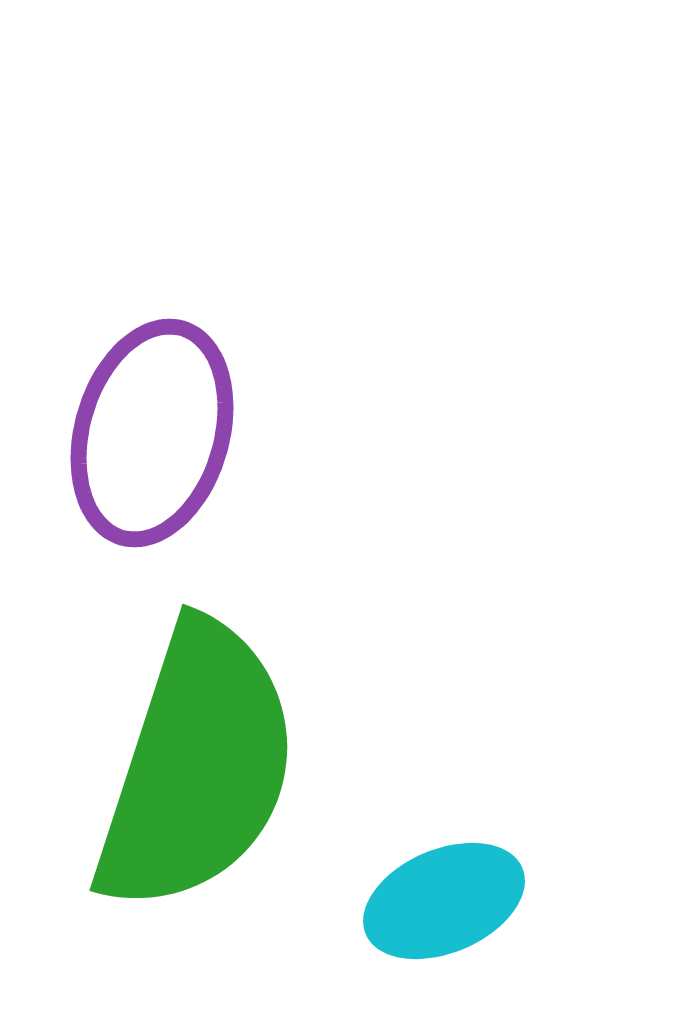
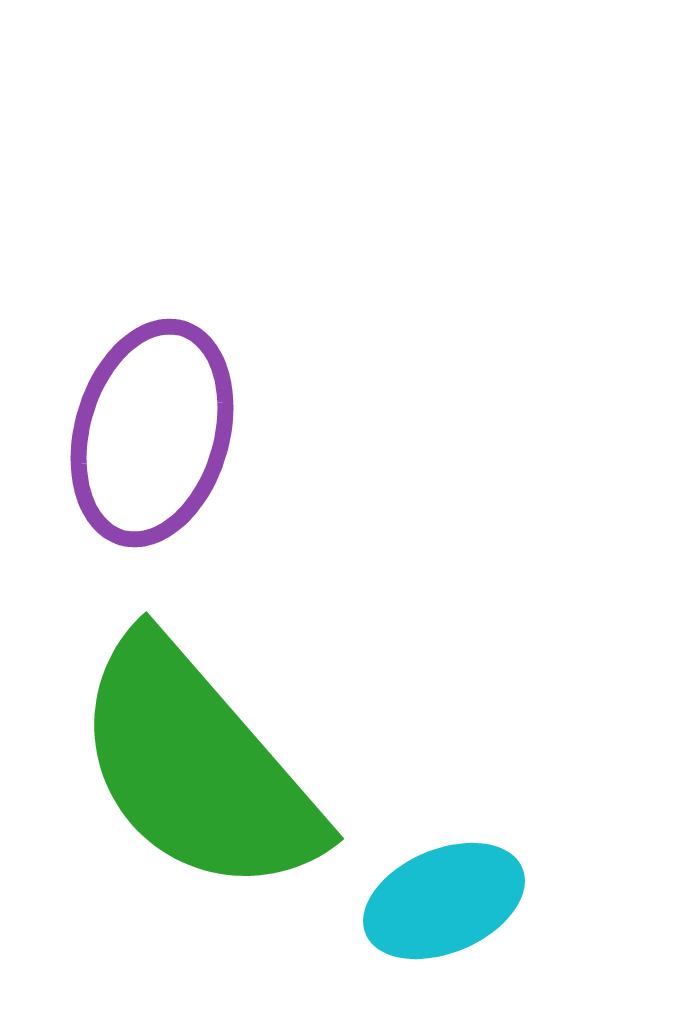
green semicircle: rotated 121 degrees clockwise
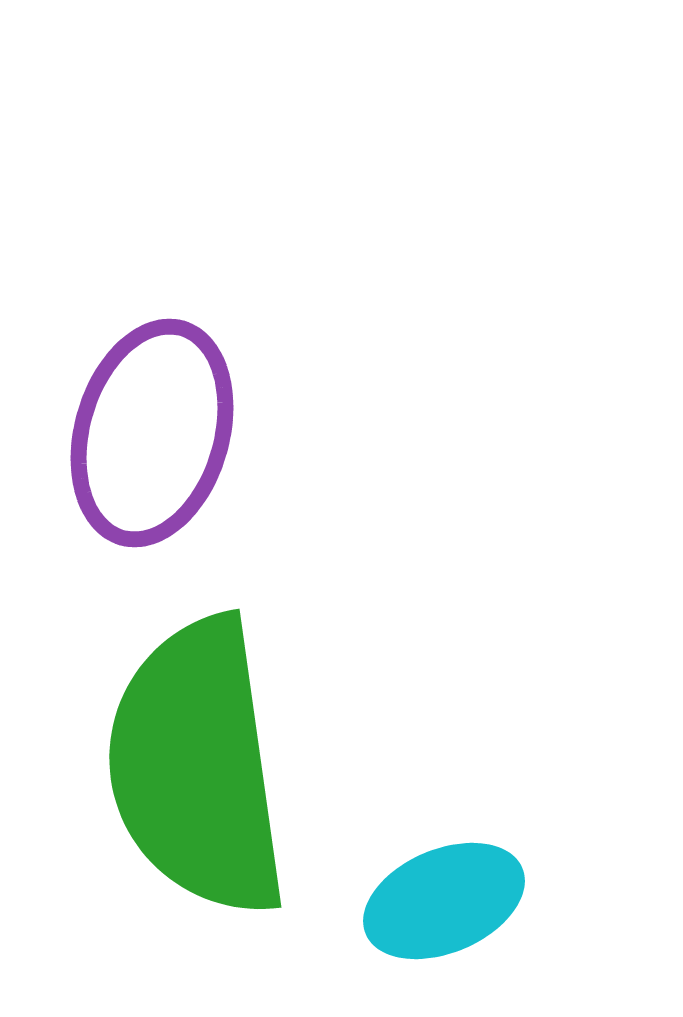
green semicircle: rotated 33 degrees clockwise
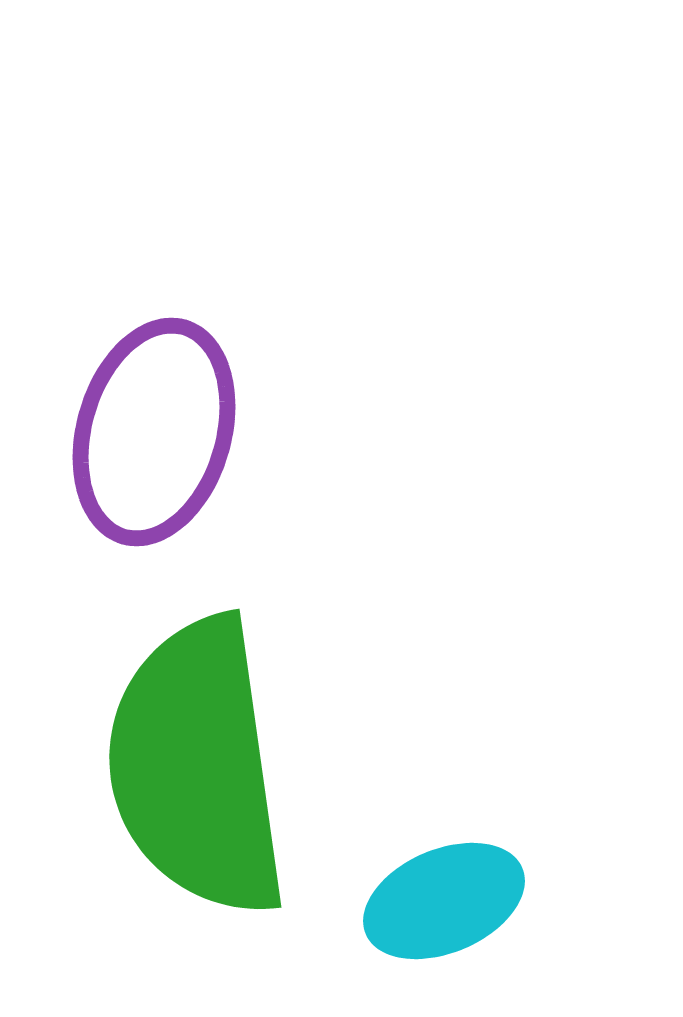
purple ellipse: moved 2 px right, 1 px up
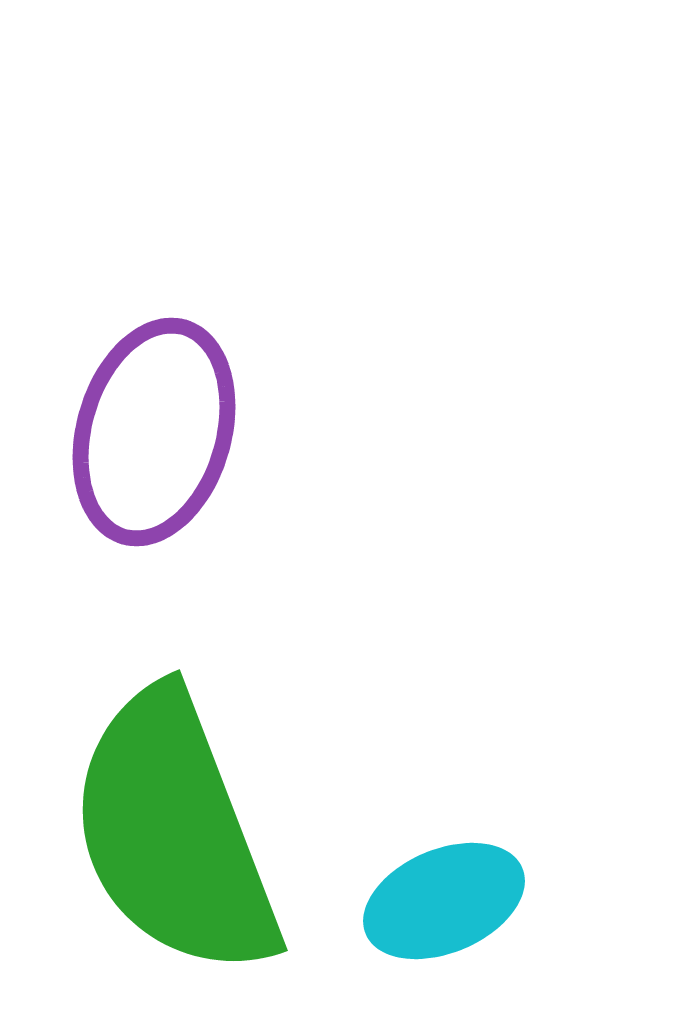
green semicircle: moved 23 px left, 66 px down; rotated 13 degrees counterclockwise
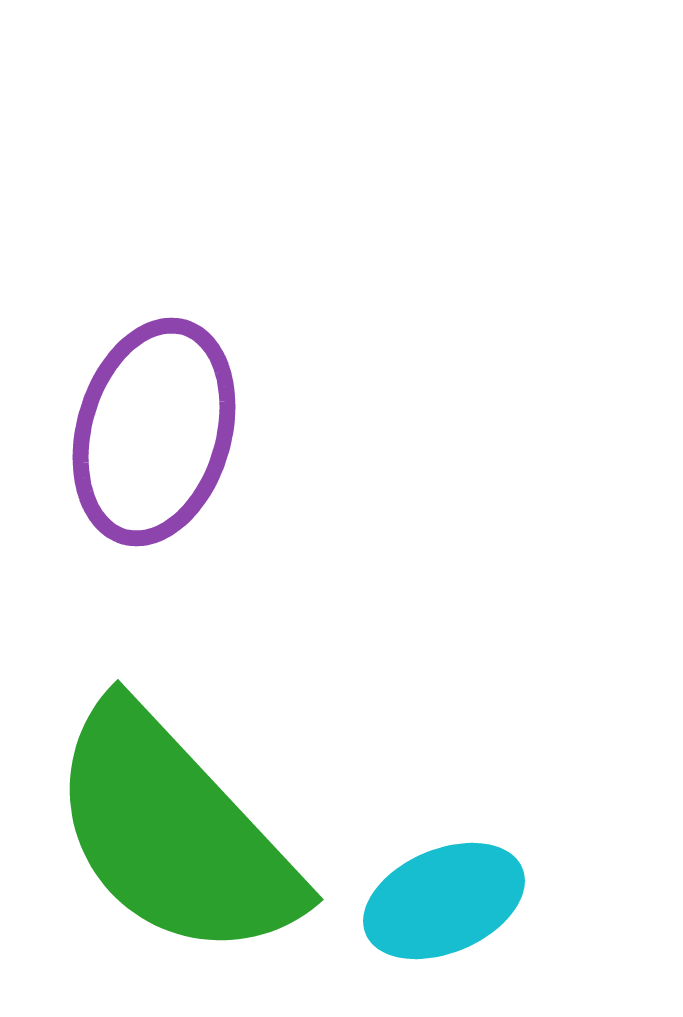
green semicircle: rotated 22 degrees counterclockwise
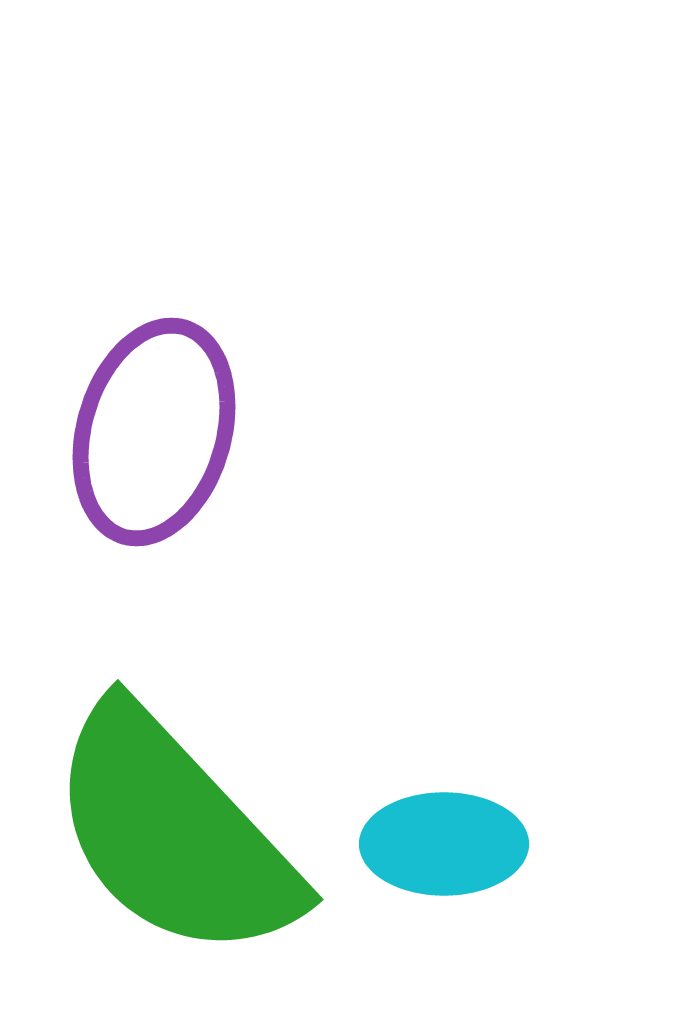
cyan ellipse: moved 57 px up; rotated 23 degrees clockwise
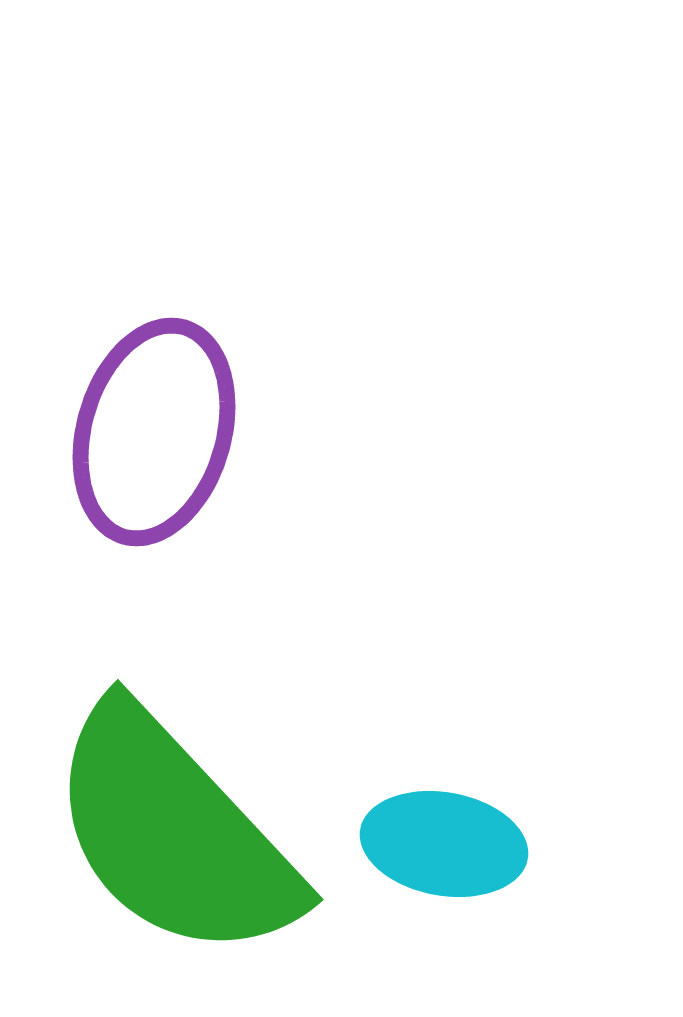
cyan ellipse: rotated 10 degrees clockwise
